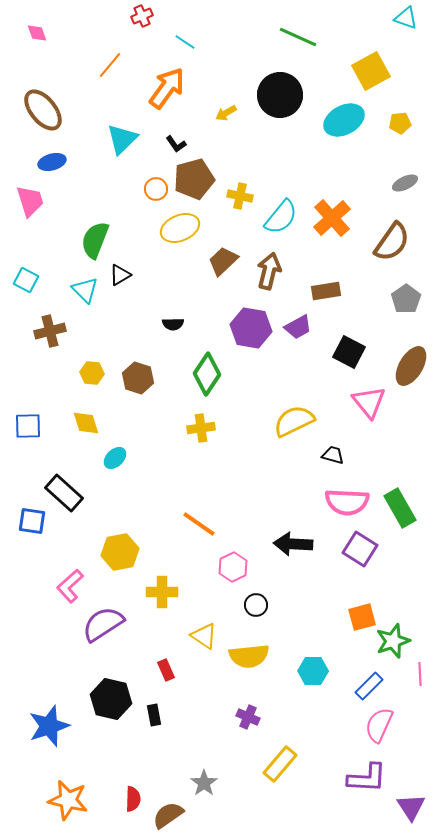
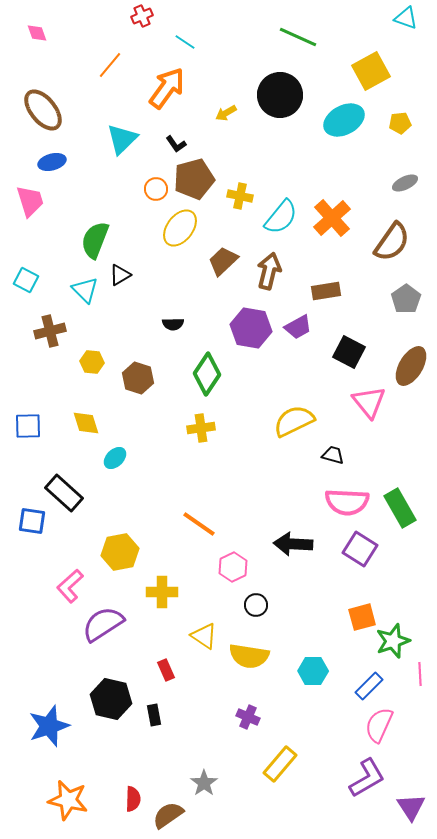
yellow ellipse at (180, 228): rotated 30 degrees counterclockwise
yellow hexagon at (92, 373): moved 11 px up
yellow semicircle at (249, 656): rotated 15 degrees clockwise
purple L-shape at (367, 778): rotated 33 degrees counterclockwise
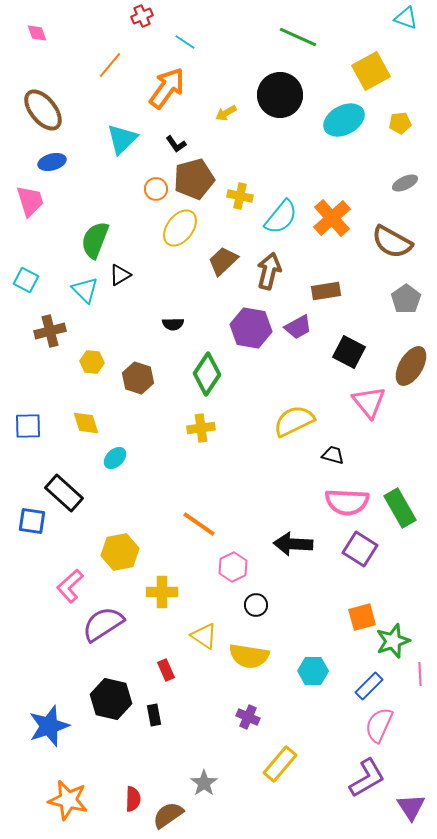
brown semicircle at (392, 242): rotated 84 degrees clockwise
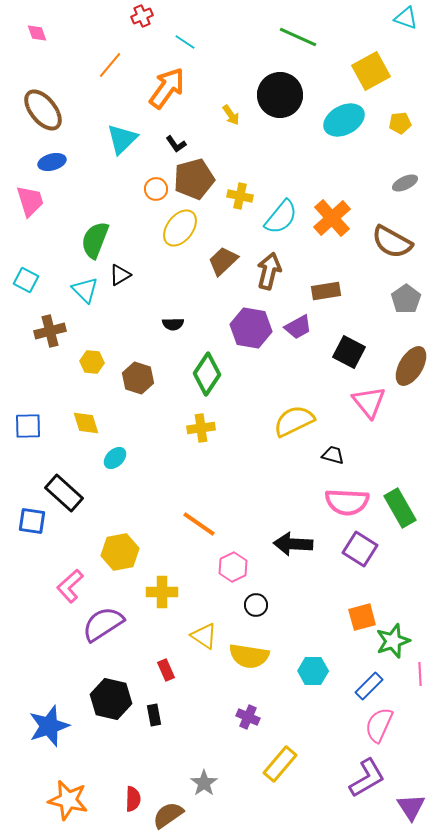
yellow arrow at (226, 113): moved 5 px right, 2 px down; rotated 95 degrees counterclockwise
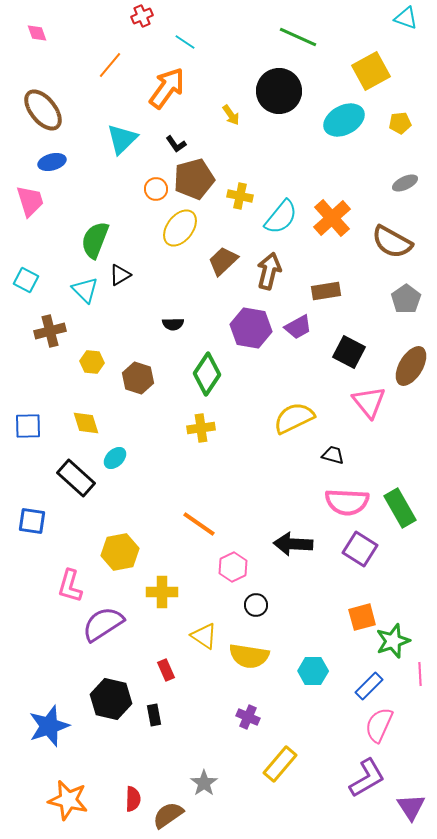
black circle at (280, 95): moved 1 px left, 4 px up
yellow semicircle at (294, 421): moved 3 px up
black rectangle at (64, 493): moved 12 px right, 15 px up
pink L-shape at (70, 586): rotated 32 degrees counterclockwise
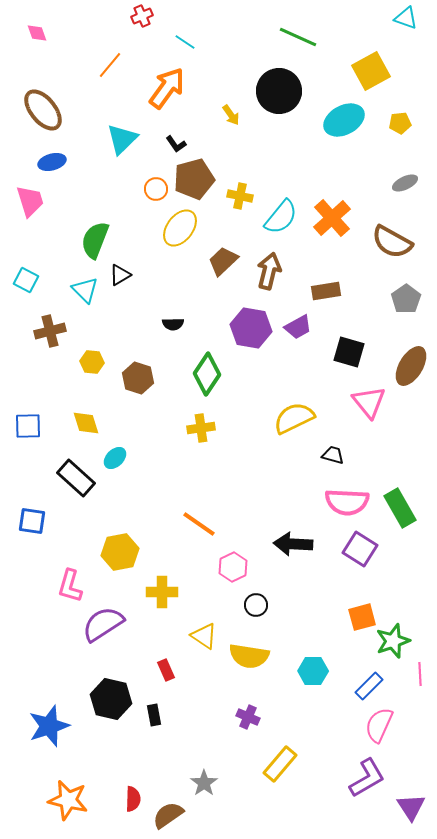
black square at (349, 352): rotated 12 degrees counterclockwise
